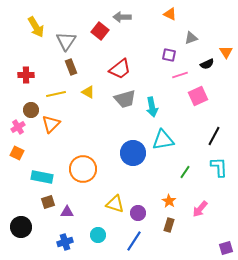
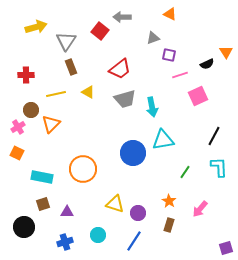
yellow arrow at (36, 27): rotated 75 degrees counterclockwise
gray triangle at (191, 38): moved 38 px left
brown square at (48, 202): moved 5 px left, 2 px down
black circle at (21, 227): moved 3 px right
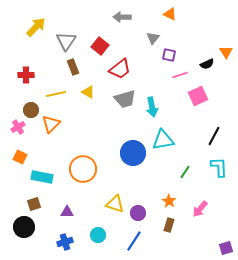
yellow arrow at (36, 27): rotated 30 degrees counterclockwise
red square at (100, 31): moved 15 px down
gray triangle at (153, 38): rotated 32 degrees counterclockwise
brown rectangle at (71, 67): moved 2 px right
orange square at (17, 153): moved 3 px right, 4 px down
brown square at (43, 204): moved 9 px left
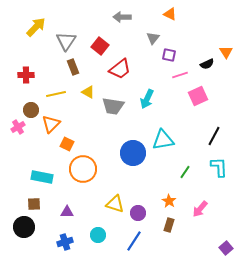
gray trapezoid at (125, 99): moved 12 px left, 7 px down; rotated 25 degrees clockwise
cyan arrow at (152, 107): moved 5 px left, 8 px up; rotated 36 degrees clockwise
orange square at (20, 157): moved 47 px right, 13 px up
brown square at (34, 204): rotated 16 degrees clockwise
purple square at (226, 248): rotated 24 degrees counterclockwise
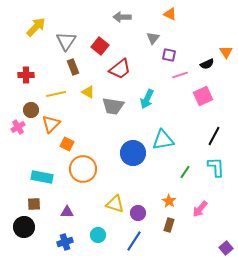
pink square at (198, 96): moved 5 px right
cyan L-shape at (219, 167): moved 3 px left
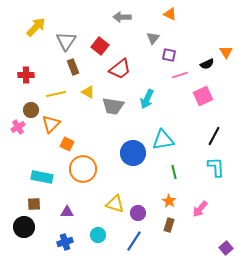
green line at (185, 172): moved 11 px left; rotated 48 degrees counterclockwise
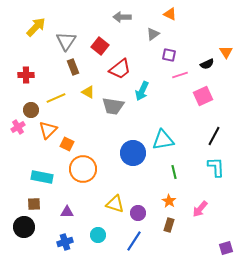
gray triangle at (153, 38): moved 4 px up; rotated 16 degrees clockwise
yellow line at (56, 94): moved 4 px down; rotated 12 degrees counterclockwise
cyan arrow at (147, 99): moved 5 px left, 8 px up
orange triangle at (51, 124): moved 3 px left, 6 px down
purple square at (226, 248): rotated 24 degrees clockwise
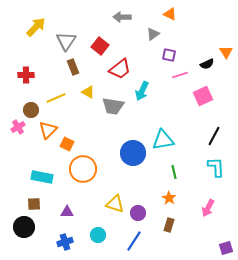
orange star at (169, 201): moved 3 px up
pink arrow at (200, 209): moved 8 px right, 1 px up; rotated 12 degrees counterclockwise
